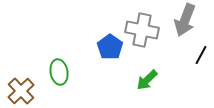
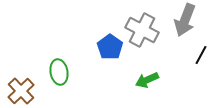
gray cross: rotated 16 degrees clockwise
green arrow: rotated 20 degrees clockwise
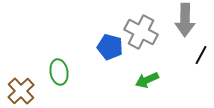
gray arrow: rotated 20 degrees counterclockwise
gray cross: moved 1 px left, 2 px down
blue pentagon: rotated 20 degrees counterclockwise
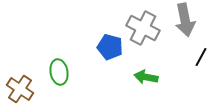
gray arrow: rotated 12 degrees counterclockwise
gray cross: moved 2 px right, 4 px up
black line: moved 2 px down
green arrow: moved 1 px left, 3 px up; rotated 35 degrees clockwise
brown cross: moved 1 px left, 2 px up; rotated 12 degrees counterclockwise
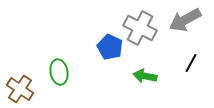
gray arrow: rotated 72 degrees clockwise
gray cross: moved 3 px left
blue pentagon: rotated 10 degrees clockwise
black line: moved 10 px left, 6 px down
green arrow: moved 1 px left, 1 px up
